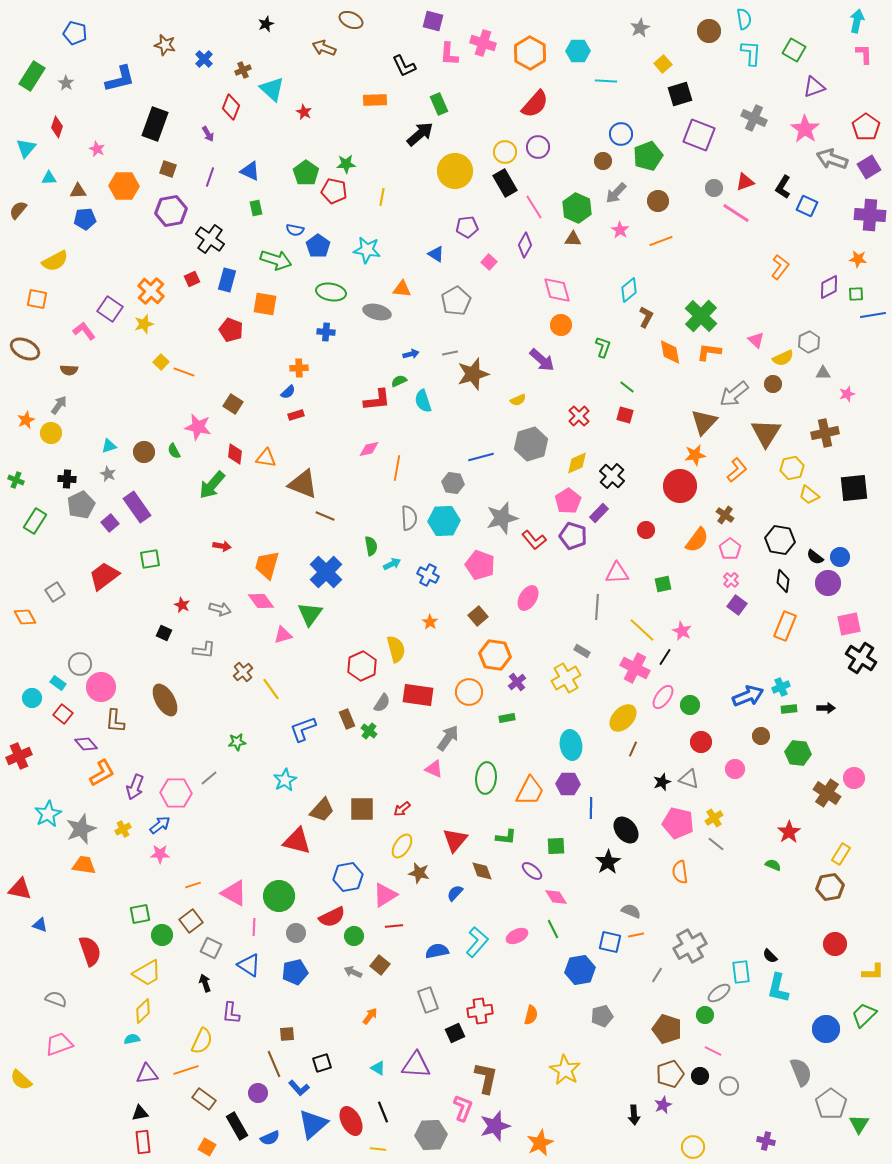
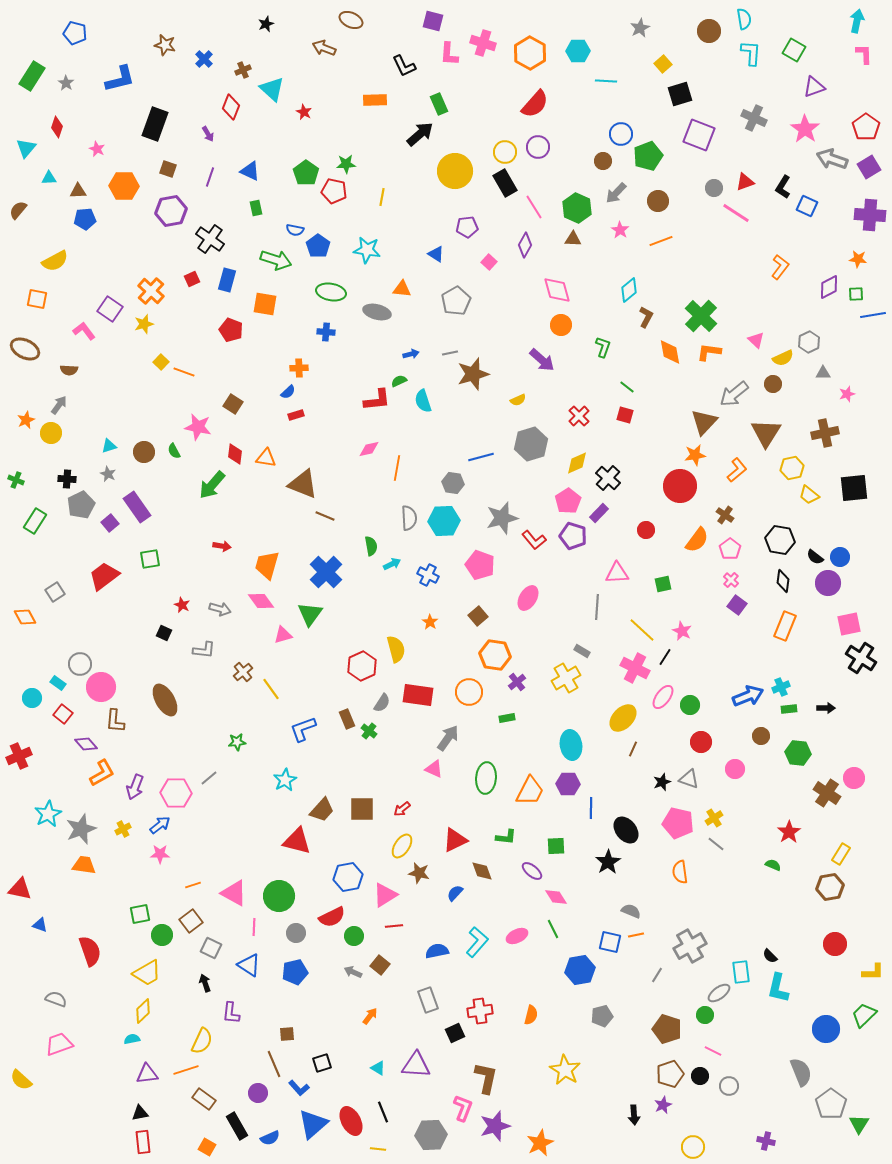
black cross at (612, 476): moved 4 px left, 2 px down
red triangle at (455, 840): rotated 24 degrees clockwise
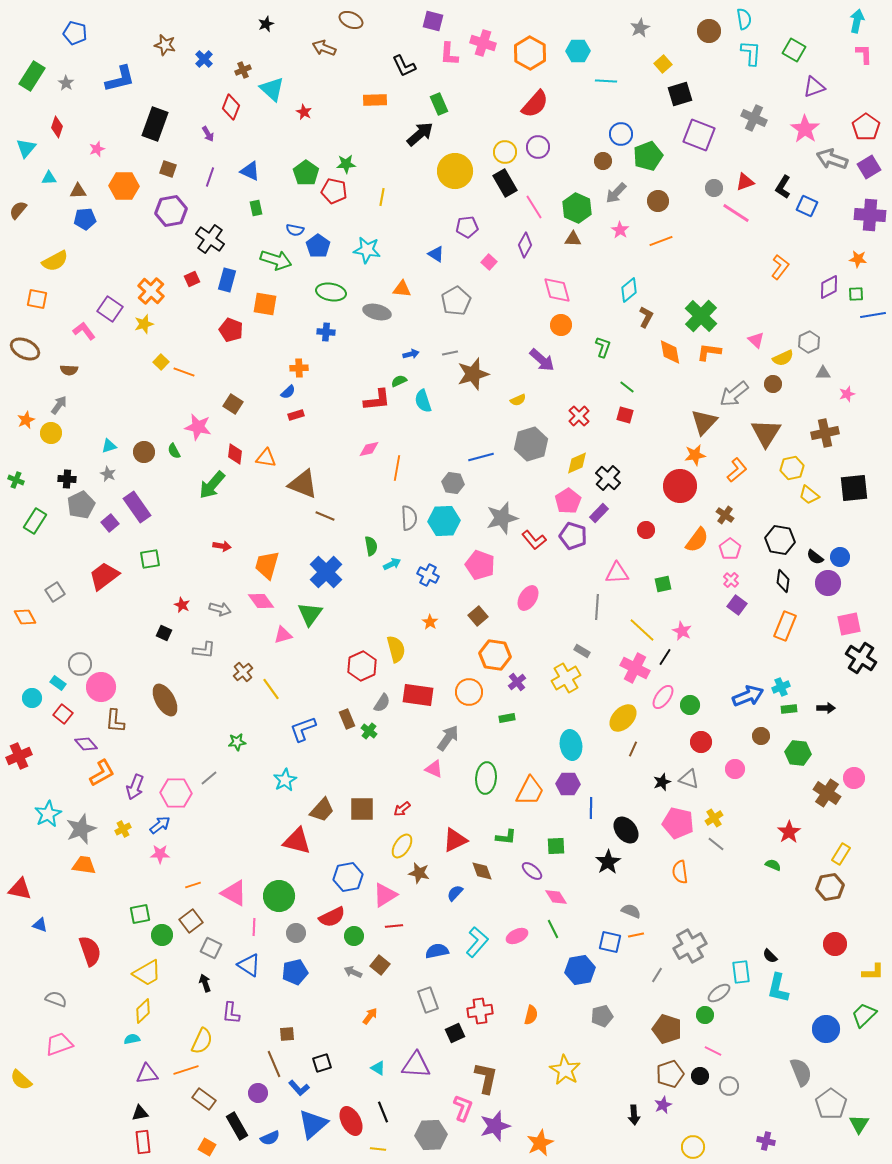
pink star at (97, 149): rotated 28 degrees clockwise
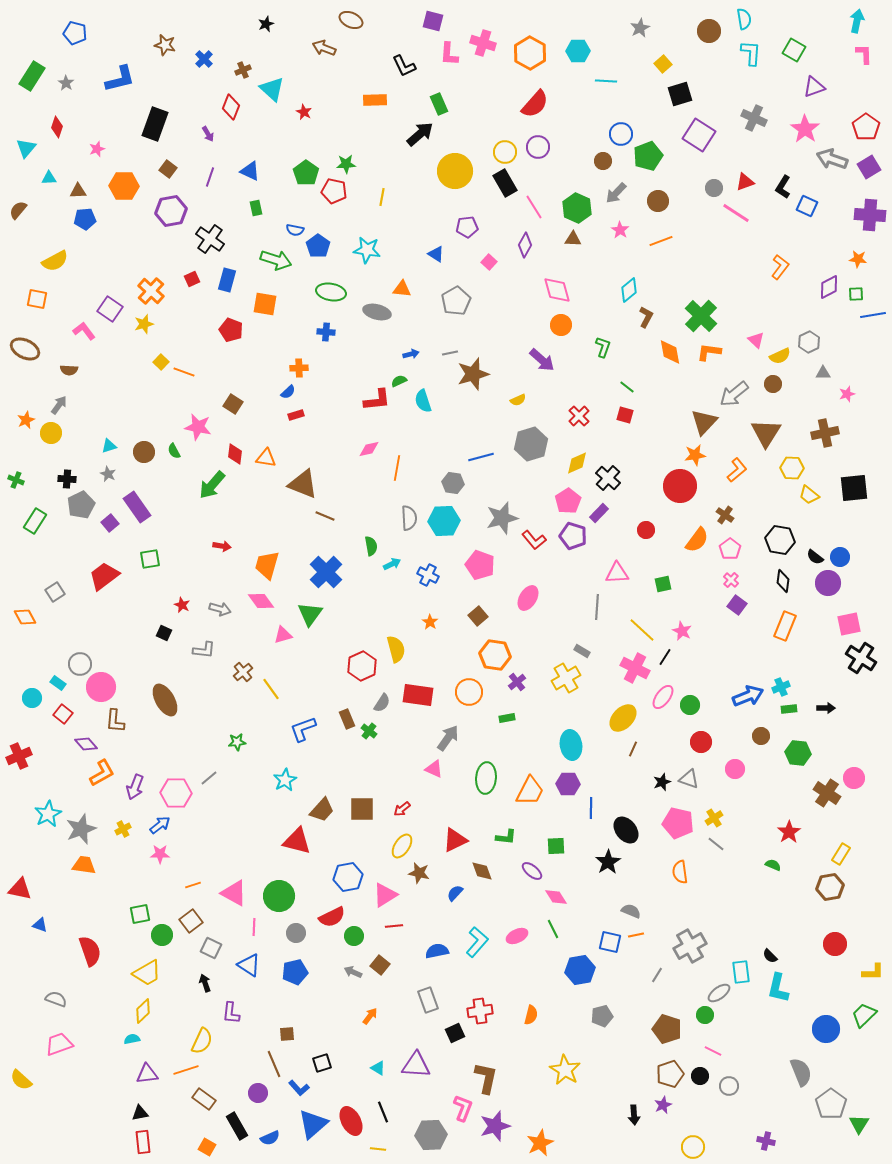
purple square at (699, 135): rotated 12 degrees clockwise
brown square at (168, 169): rotated 18 degrees clockwise
yellow semicircle at (783, 358): moved 3 px left, 2 px up
yellow hexagon at (792, 468): rotated 15 degrees clockwise
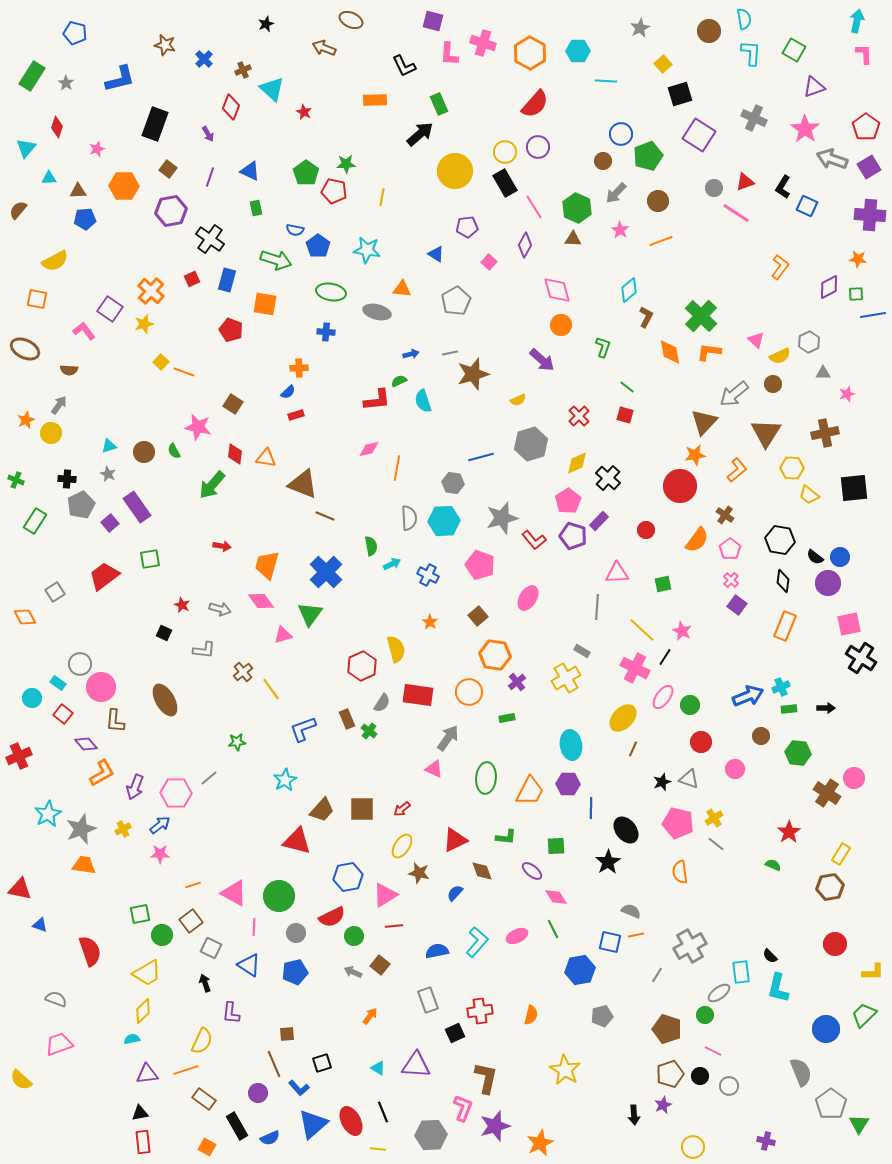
purple rectangle at (599, 513): moved 8 px down
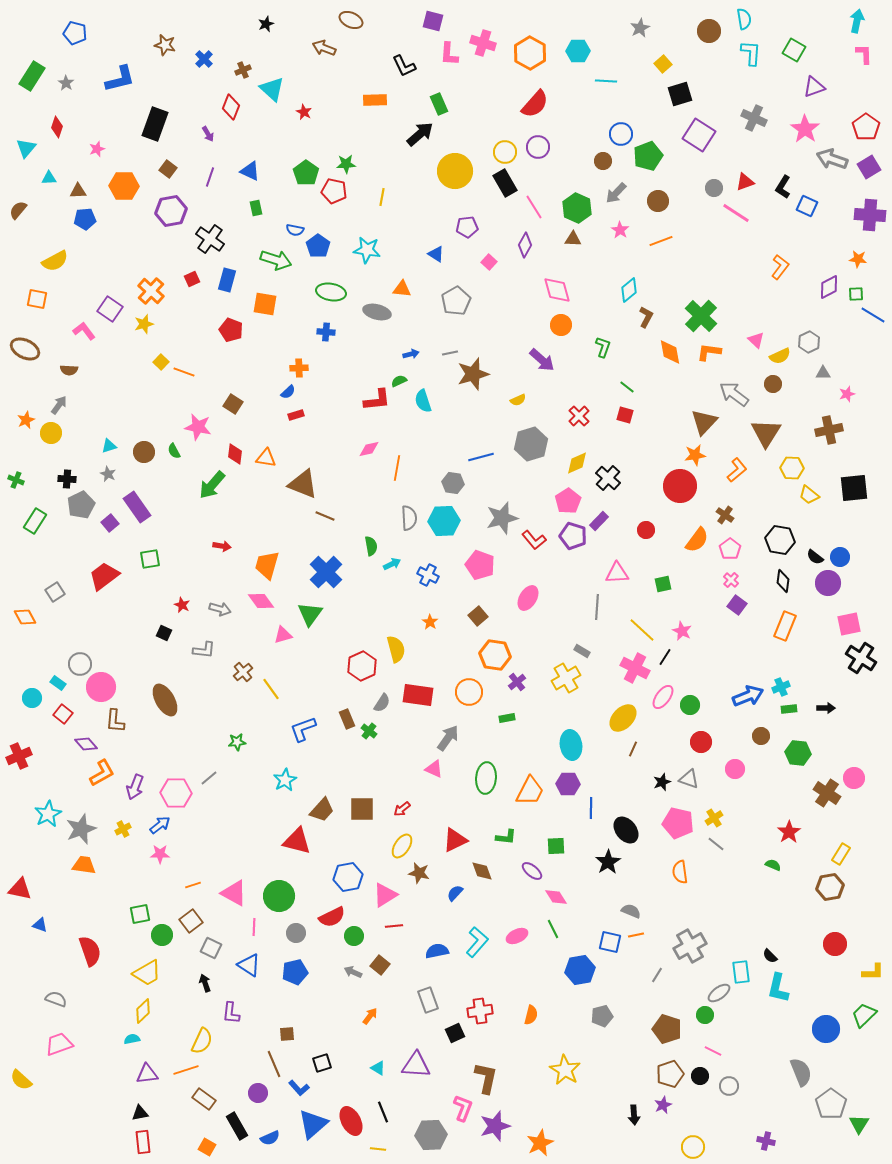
blue line at (873, 315): rotated 40 degrees clockwise
gray arrow at (734, 394): rotated 76 degrees clockwise
brown cross at (825, 433): moved 4 px right, 3 px up
